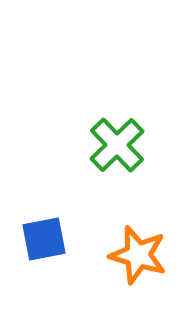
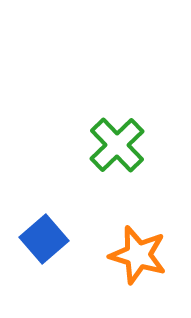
blue square: rotated 30 degrees counterclockwise
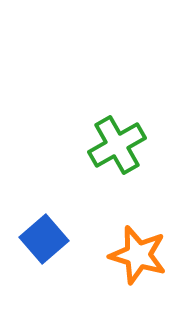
green cross: rotated 14 degrees clockwise
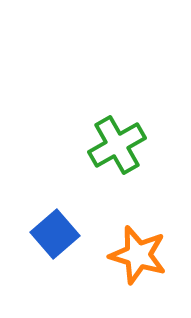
blue square: moved 11 px right, 5 px up
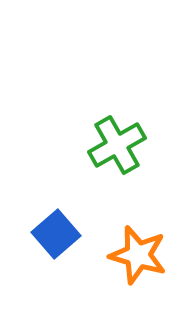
blue square: moved 1 px right
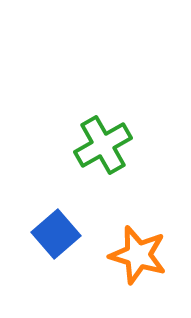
green cross: moved 14 px left
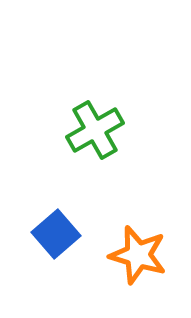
green cross: moved 8 px left, 15 px up
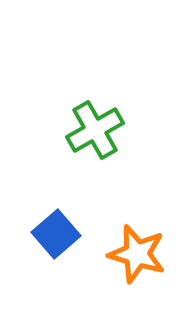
orange star: moved 1 px left, 1 px up
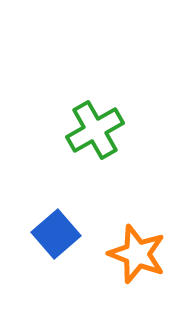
orange star: rotated 4 degrees clockwise
